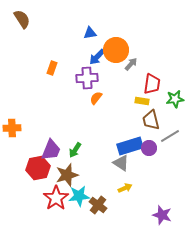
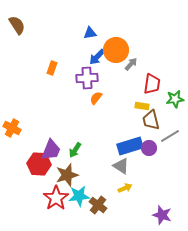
brown semicircle: moved 5 px left, 6 px down
yellow rectangle: moved 5 px down
orange cross: rotated 30 degrees clockwise
gray triangle: moved 3 px down
red hexagon: moved 1 px right, 4 px up; rotated 15 degrees clockwise
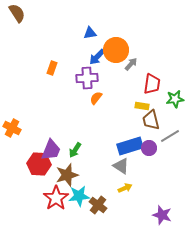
brown semicircle: moved 12 px up
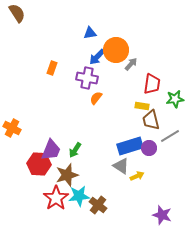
purple cross: rotated 15 degrees clockwise
yellow arrow: moved 12 px right, 12 px up
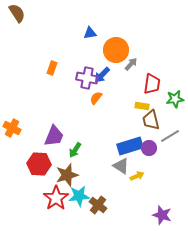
blue arrow: moved 5 px right, 18 px down
purple trapezoid: moved 3 px right, 14 px up
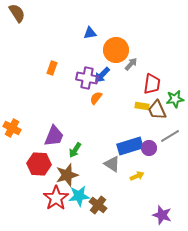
brown trapezoid: moved 6 px right, 10 px up; rotated 10 degrees counterclockwise
gray triangle: moved 9 px left, 2 px up
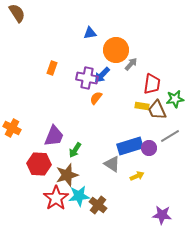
purple star: rotated 12 degrees counterclockwise
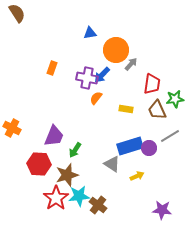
yellow rectangle: moved 16 px left, 3 px down
purple star: moved 5 px up
